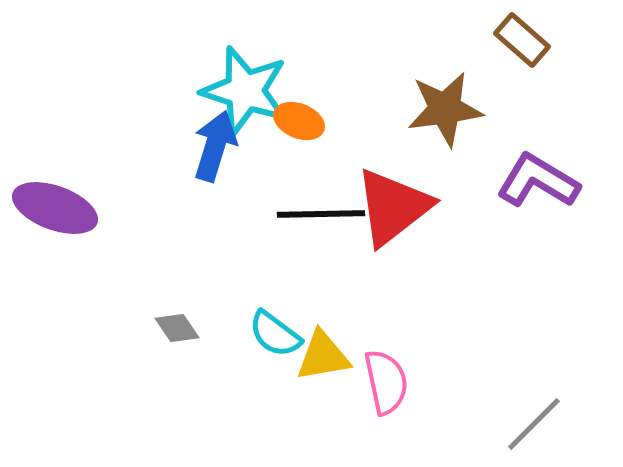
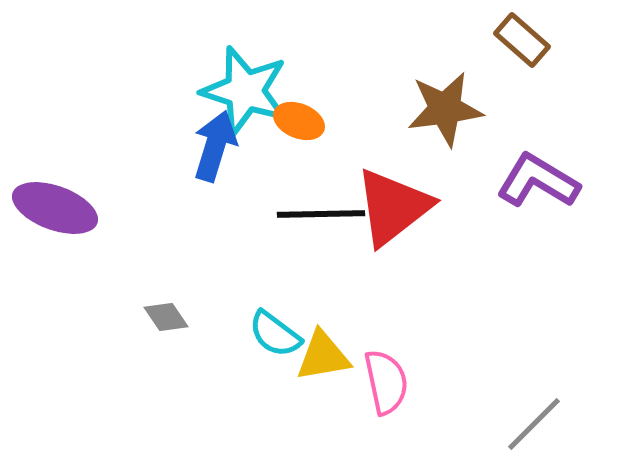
gray diamond: moved 11 px left, 11 px up
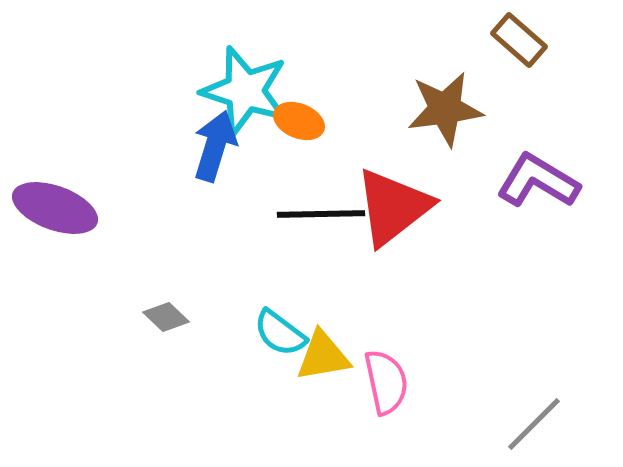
brown rectangle: moved 3 px left
gray diamond: rotated 12 degrees counterclockwise
cyan semicircle: moved 5 px right, 1 px up
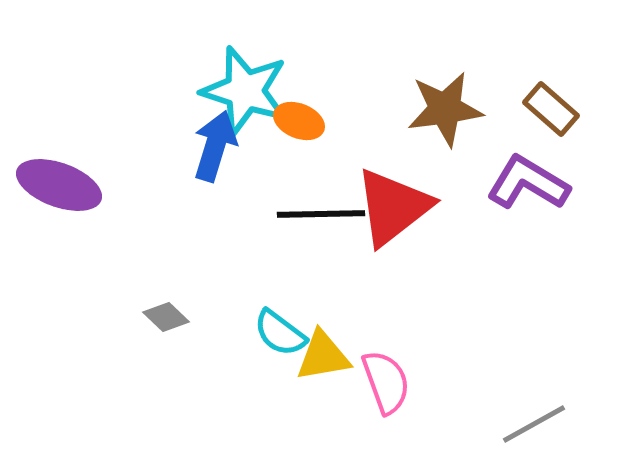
brown rectangle: moved 32 px right, 69 px down
purple L-shape: moved 10 px left, 2 px down
purple ellipse: moved 4 px right, 23 px up
pink semicircle: rotated 8 degrees counterclockwise
gray line: rotated 16 degrees clockwise
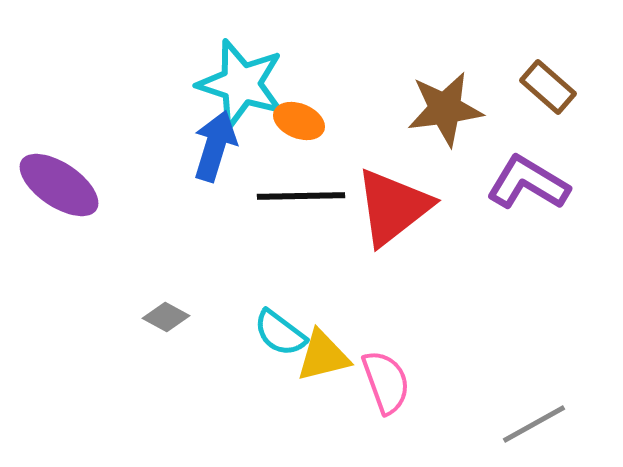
cyan star: moved 4 px left, 7 px up
brown rectangle: moved 3 px left, 22 px up
purple ellipse: rotated 14 degrees clockwise
black line: moved 20 px left, 18 px up
gray diamond: rotated 15 degrees counterclockwise
yellow triangle: rotated 4 degrees counterclockwise
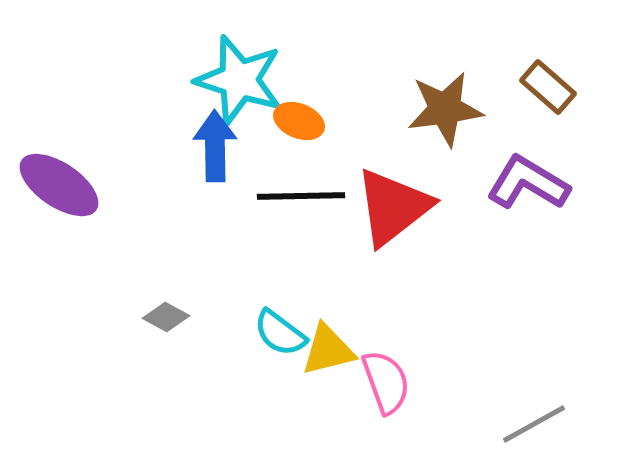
cyan star: moved 2 px left, 4 px up
blue arrow: rotated 18 degrees counterclockwise
yellow triangle: moved 5 px right, 6 px up
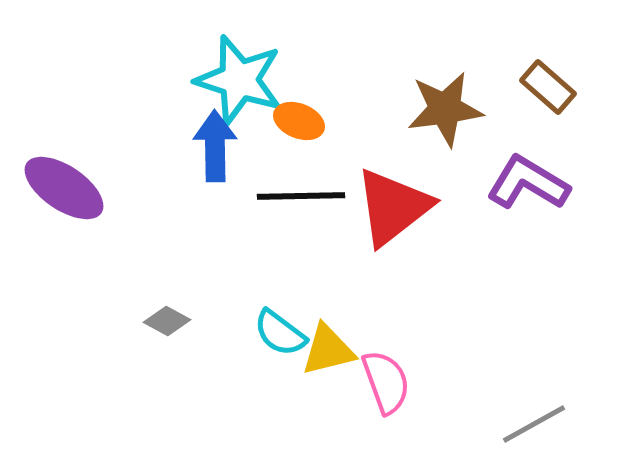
purple ellipse: moved 5 px right, 3 px down
gray diamond: moved 1 px right, 4 px down
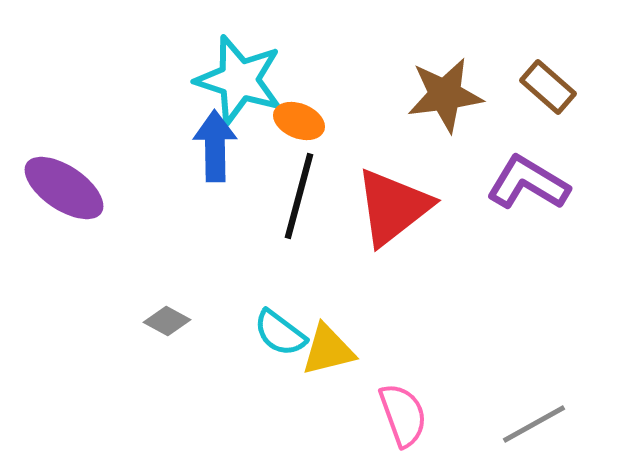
brown star: moved 14 px up
black line: moved 2 px left; rotated 74 degrees counterclockwise
pink semicircle: moved 17 px right, 33 px down
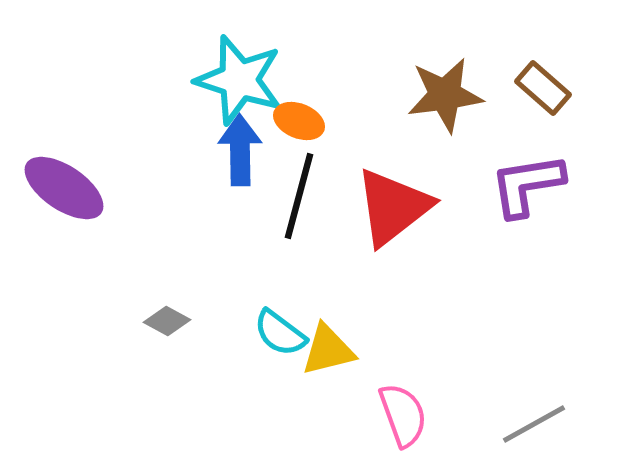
brown rectangle: moved 5 px left, 1 px down
blue arrow: moved 25 px right, 4 px down
purple L-shape: moved 1 px left, 2 px down; rotated 40 degrees counterclockwise
